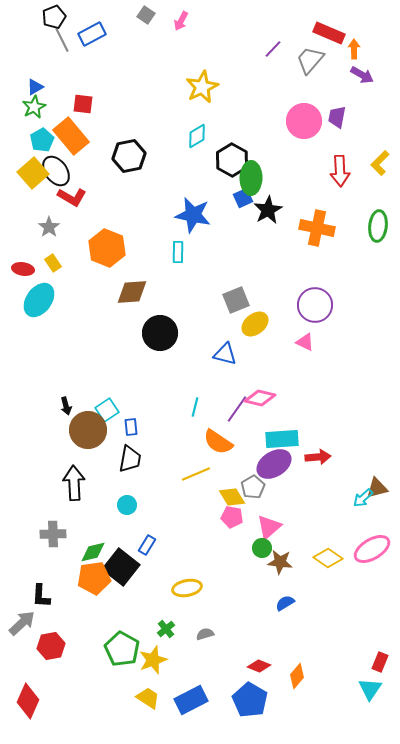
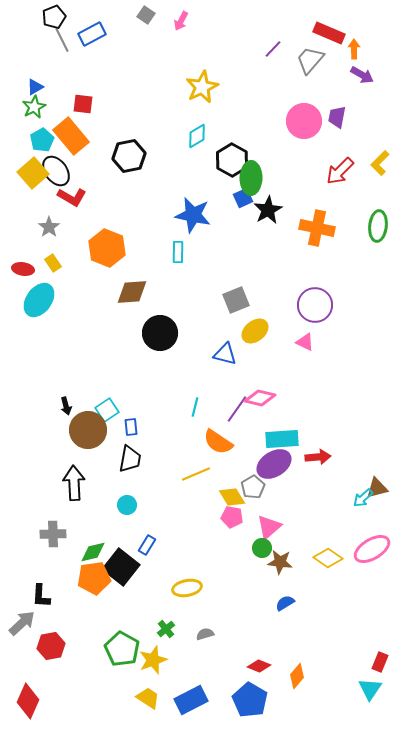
red arrow at (340, 171): rotated 48 degrees clockwise
yellow ellipse at (255, 324): moved 7 px down
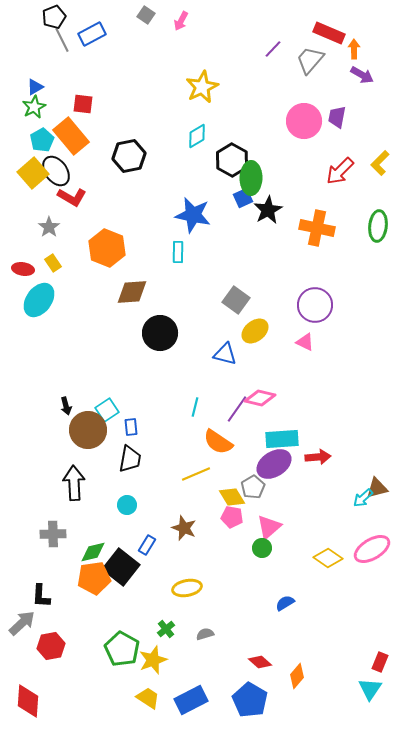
gray square at (236, 300): rotated 32 degrees counterclockwise
brown star at (280, 562): moved 96 px left, 34 px up; rotated 15 degrees clockwise
red diamond at (259, 666): moved 1 px right, 4 px up; rotated 20 degrees clockwise
red diamond at (28, 701): rotated 20 degrees counterclockwise
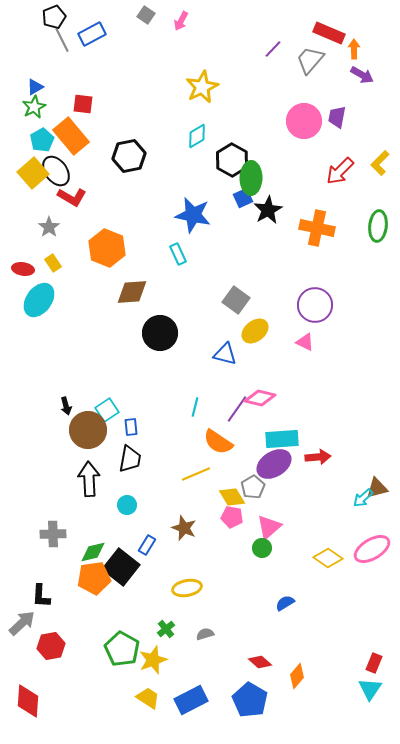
cyan rectangle at (178, 252): moved 2 px down; rotated 25 degrees counterclockwise
black arrow at (74, 483): moved 15 px right, 4 px up
red rectangle at (380, 662): moved 6 px left, 1 px down
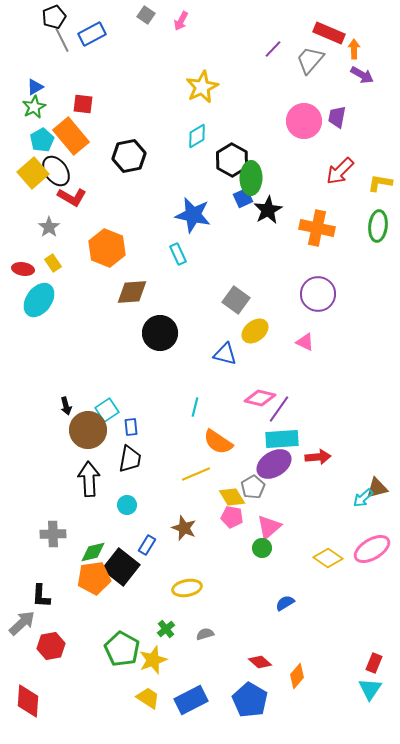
yellow L-shape at (380, 163): moved 20 px down; rotated 55 degrees clockwise
purple circle at (315, 305): moved 3 px right, 11 px up
purple line at (237, 409): moved 42 px right
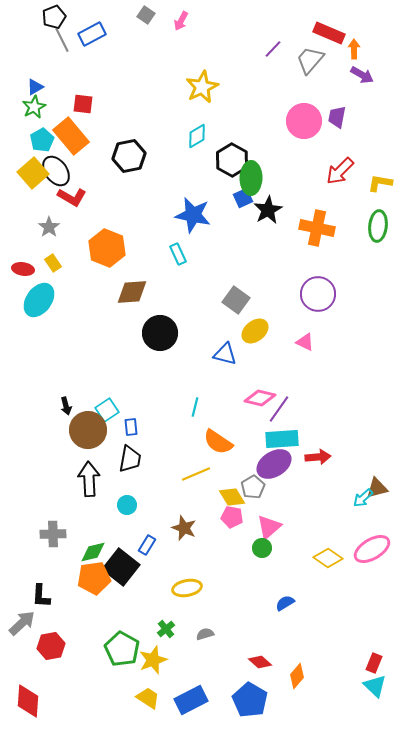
cyan triangle at (370, 689): moved 5 px right, 3 px up; rotated 20 degrees counterclockwise
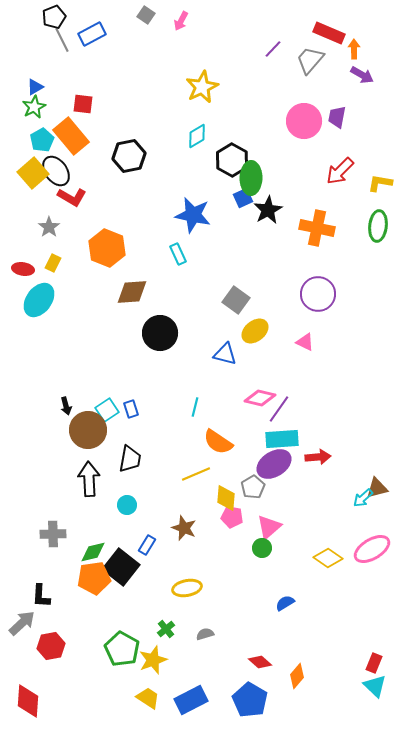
yellow rectangle at (53, 263): rotated 60 degrees clockwise
blue rectangle at (131, 427): moved 18 px up; rotated 12 degrees counterclockwise
yellow diamond at (232, 497): moved 6 px left, 1 px down; rotated 36 degrees clockwise
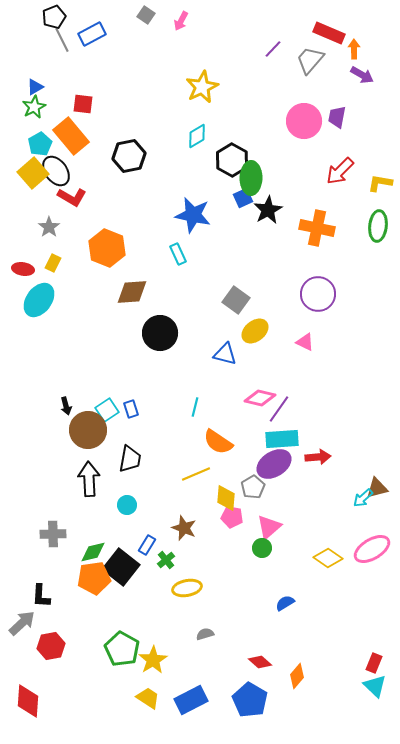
cyan pentagon at (42, 140): moved 2 px left, 4 px down
green cross at (166, 629): moved 69 px up
yellow star at (153, 660): rotated 12 degrees counterclockwise
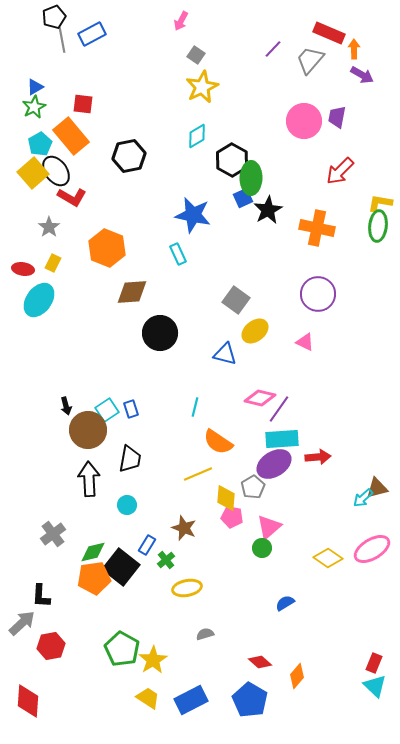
gray square at (146, 15): moved 50 px right, 40 px down
gray line at (62, 40): rotated 15 degrees clockwise
yellow L-shape at (380, 183): moved 20 px down
yellow line at (196, 474): moved 2 px right
gray cross at (53, 534): rotated 35 degrees counterclockwise
